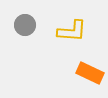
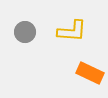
gray circle: moved 7 px down
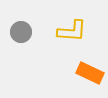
gray circle: moved 4 px left
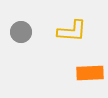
orange rectangle: rotated 28 degrees counterclockwise
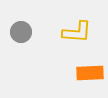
yellow L-shape: moved 5 px right, 1 px down
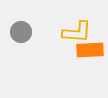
orange rectangle: moved 23 px up
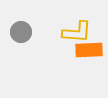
orange rectangle: moved 1 px left
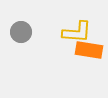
orange rectangle: rotated 12 degrees clockwise
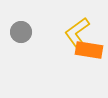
yellow L-shape: rotated 140 degrees clockwise
